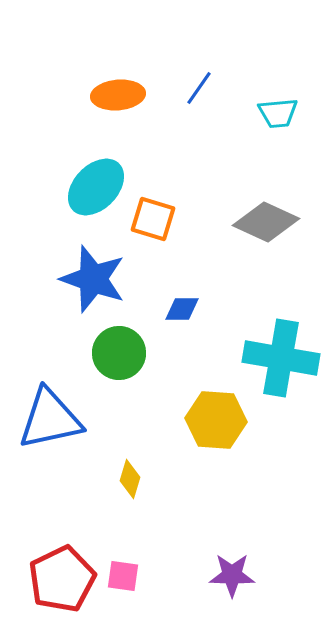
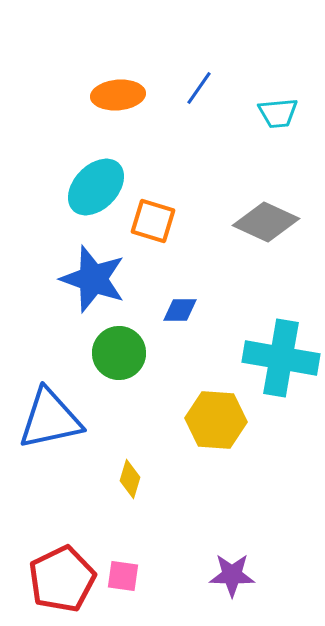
orange square: moved 2 px down
blue diamond: moved 2 px left, 1 px down
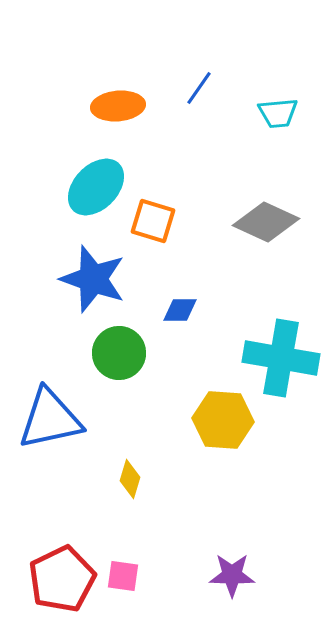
orange ellipse: moved 11 px down
yellow hexagon: moved 7 px right
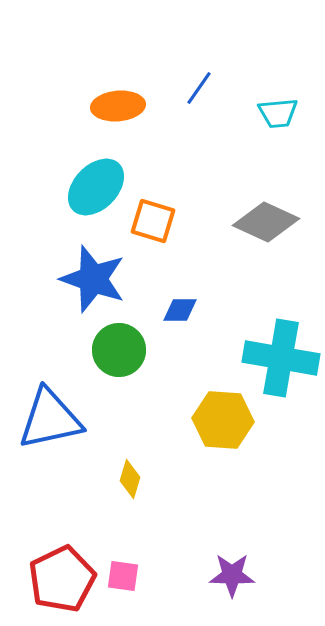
green circle: moved 3 px up
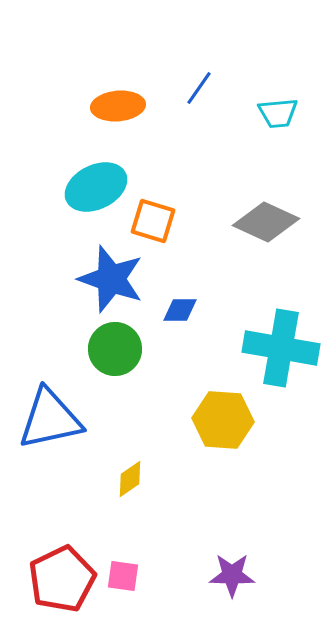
cyan ellipse: rotated 20 degrees clockwise
blue star: moved 18 px right
green circle: moved 4 px left, 1 px up
cyan cross: moved 10 px up
yellow diamond: rotated 39 degrees clockwise
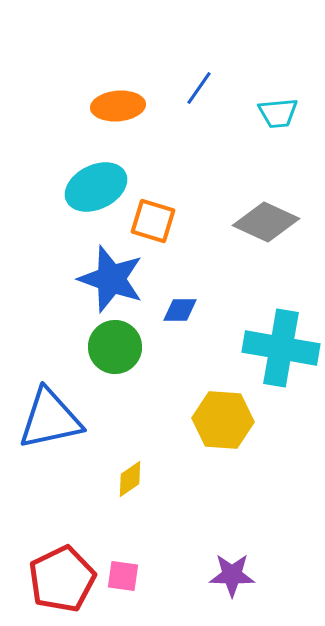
green circle: moved 2 px up
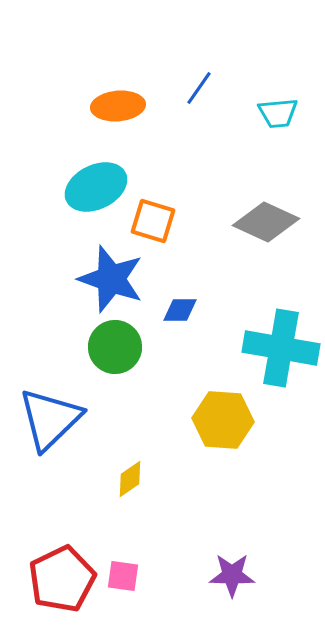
blue triangle: rotated 32 degrees counterclockwise
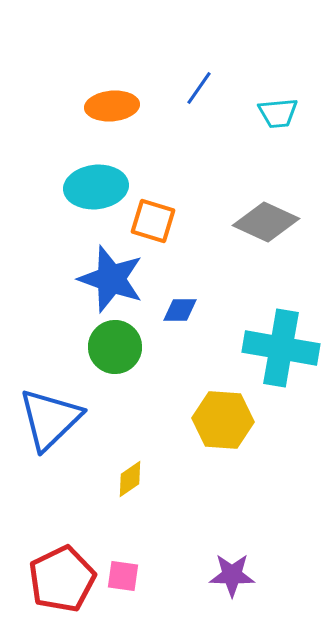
orange ellipse: moved 6 px left
cyan ellipse: rotated 20 degrees clockwise
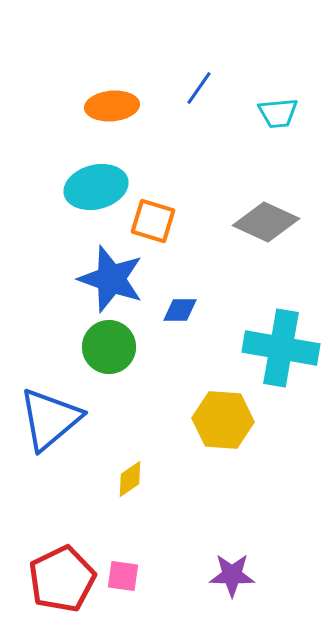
cyan ellipse: rotated 8 degrees counterclockwise
green circle: moved 6 px left
blue triangle: rotated 4 degrees clockwise
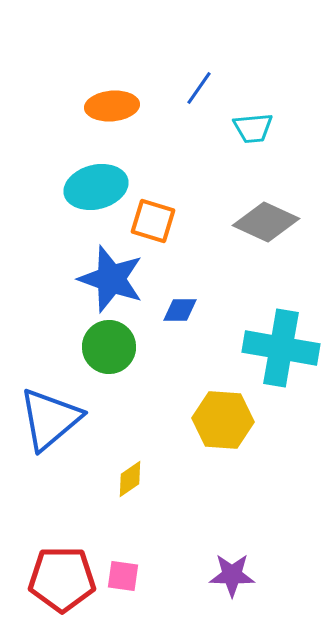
cyan trapezoid: moved 25 px left, 15 px down
red pentagon: rotated 26 degrees clockwise
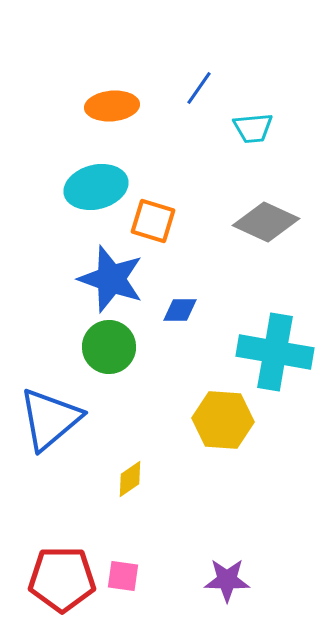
cyan cross: moved 6 px left, 4 px down
purple star: moved 5 px left, 5 px down
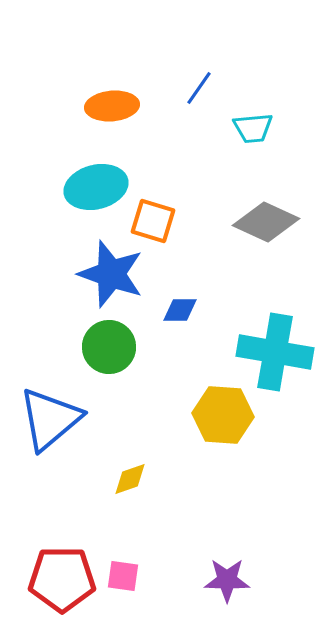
blue star: moved 5 px up
yellow hexagon: moved 5 px up
yellow diamond: rotated 15 degrees clockwise
